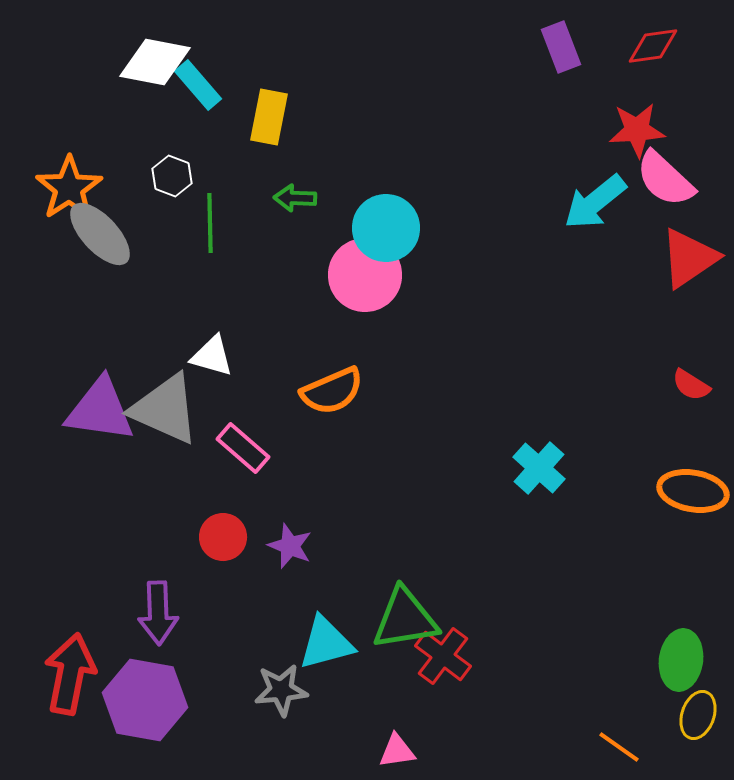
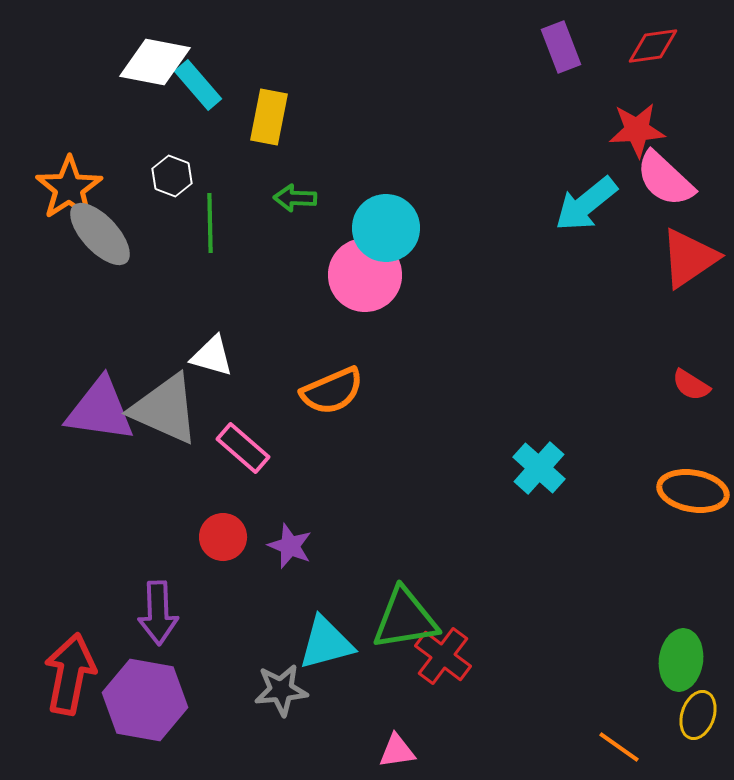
cyan arrow: moved 9 px left, 2 px down
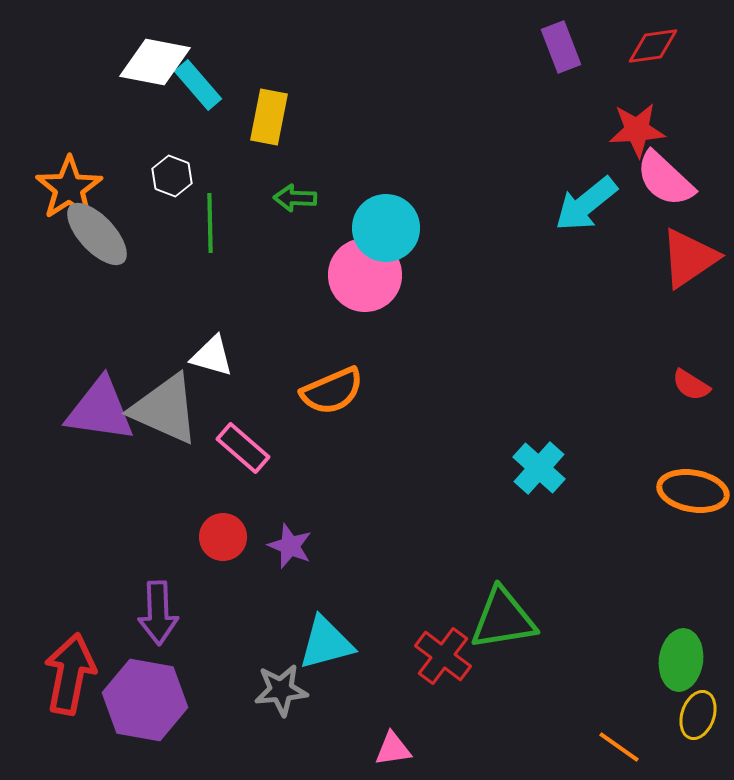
gray ellipse: moved 3 px left
green triangle: moved 98 px right
pink triangle: moved 4 px left, 2 px up
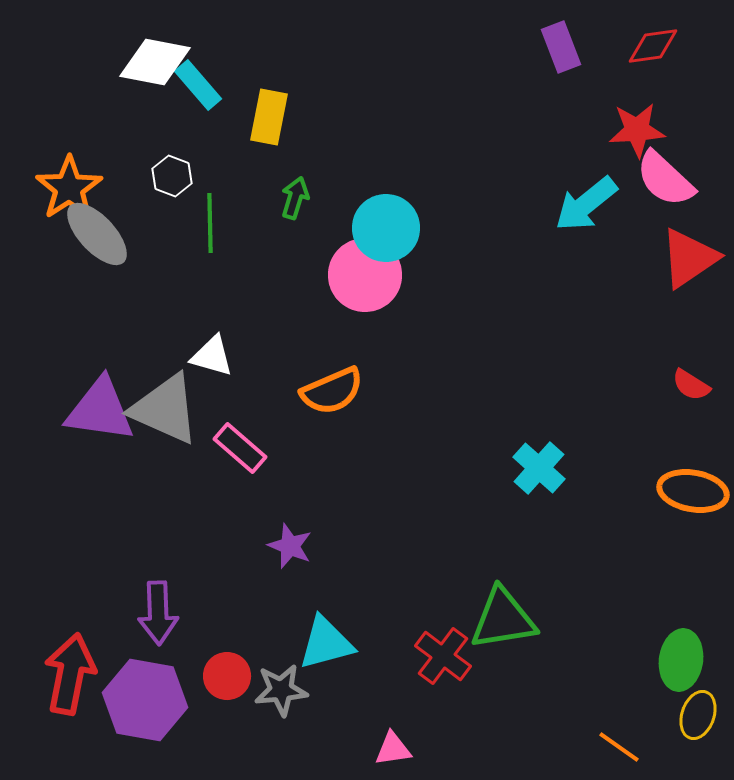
green arrow: rotated 105 degrees clockwise
pink rectangle: moved 3 px left
red circle: moved 4 px right, 139 px down
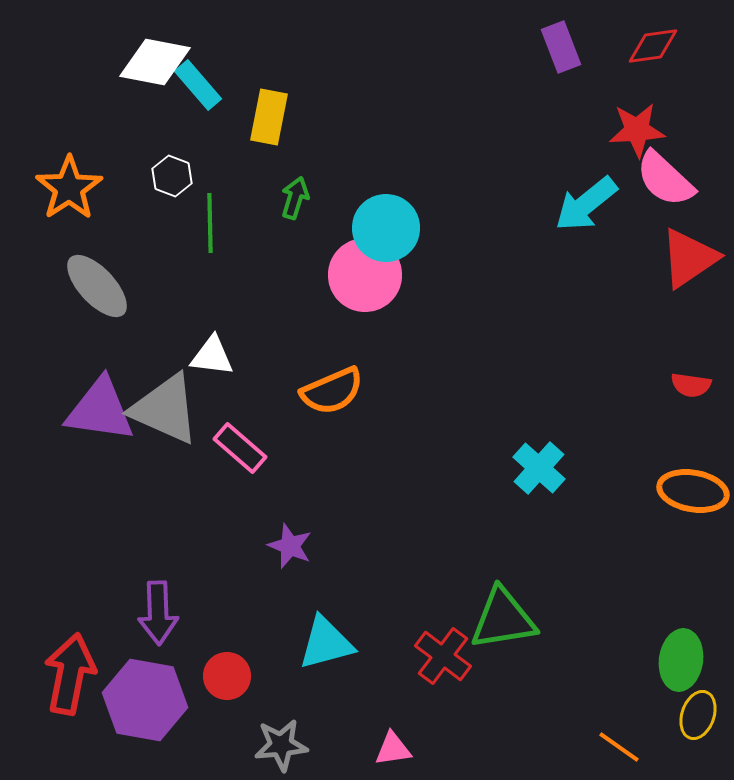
gray ellipse: moved 52 px down
white triangle: rotated 9 degrees counterclockwise
red semicircle: rotated 24 degrees counterclockwise
gray star: moved 55 px down
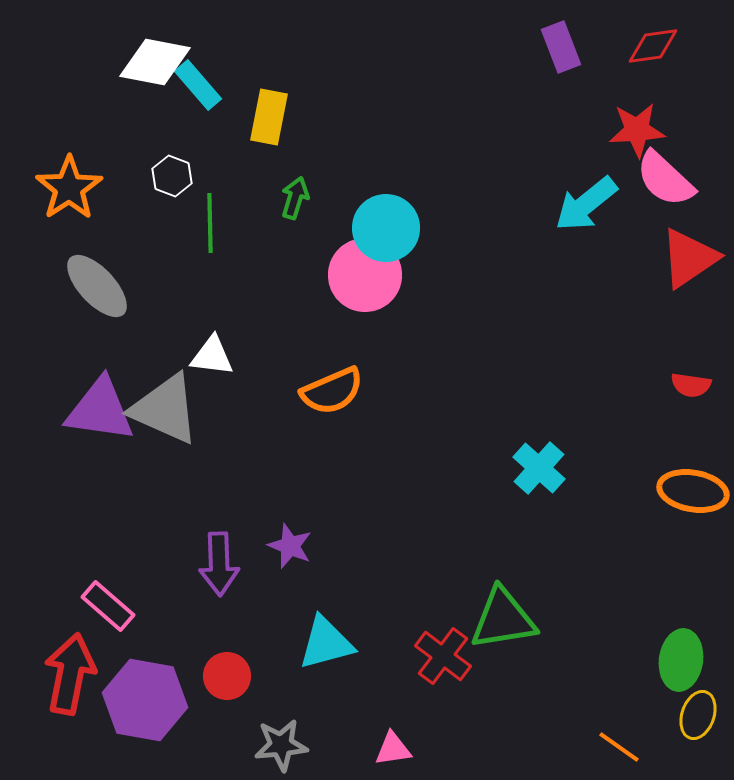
pink rectangle: moved 132 px left, 158 px down
purple arrow: moved 61 px right, 49 px up
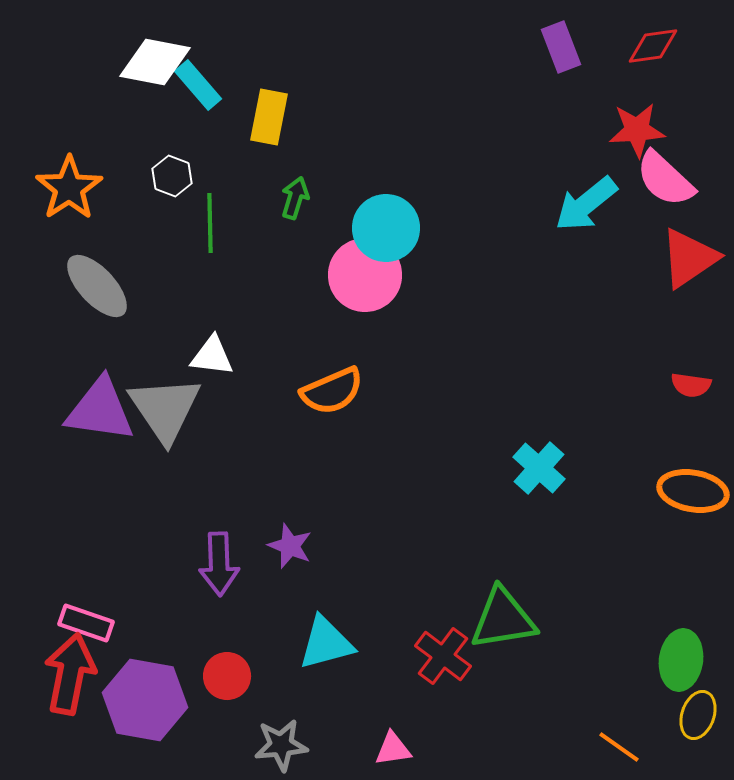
gray triangle: rotated 32 degrees clockwise
pink rectangle: moved 22 px left, 17 px down; rotated 22 degrees counterclockwise
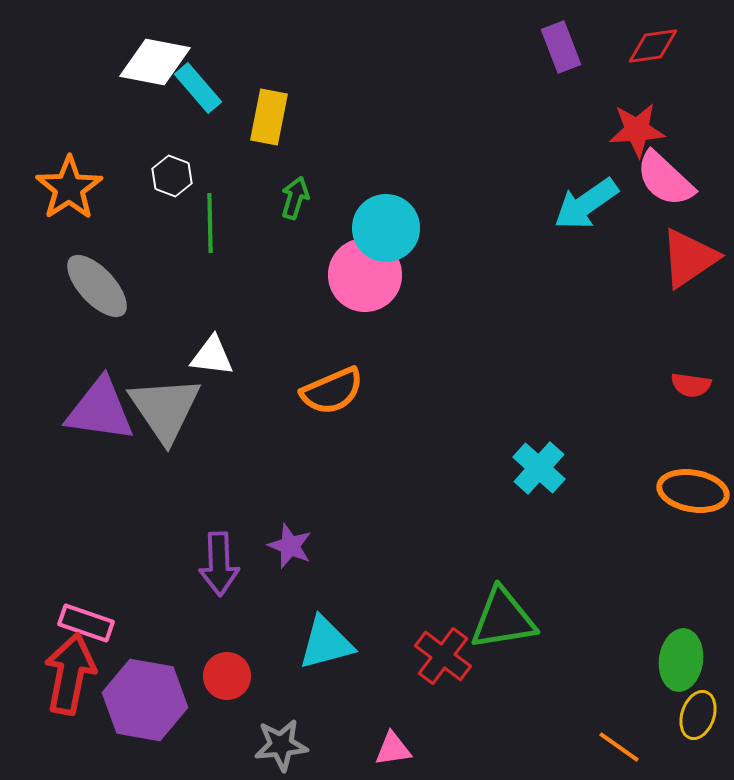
cyan rectangle: moved 3 px down
cyan arrow: rotated 4 degrees clockwise
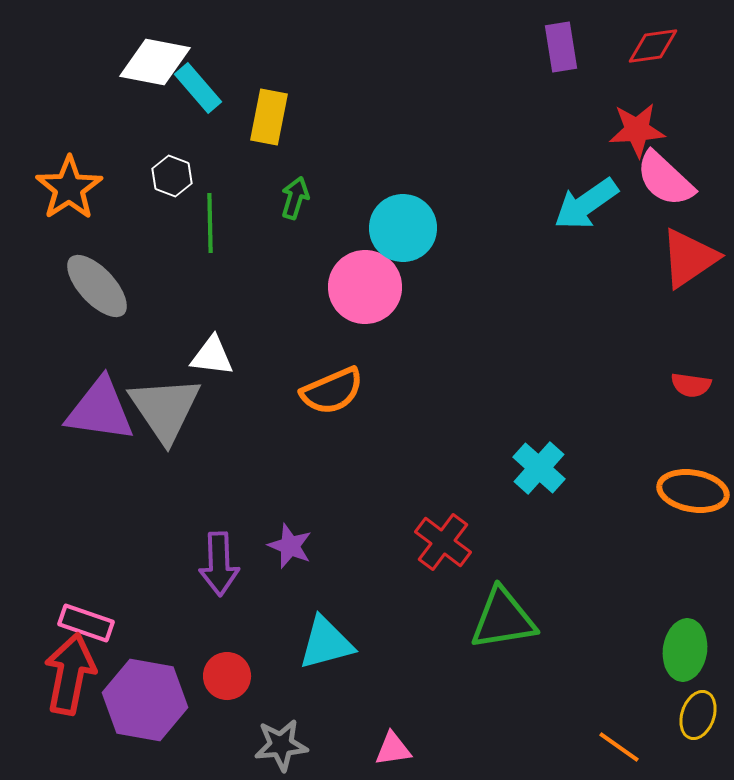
purple rectangle: rotated 12 degrees clockwise
cyan circle: moved 17 px right
pink circle: moved 12 px down
red cross: moved 114 px up
green ellipse: moved 4 px right, 10 px up
